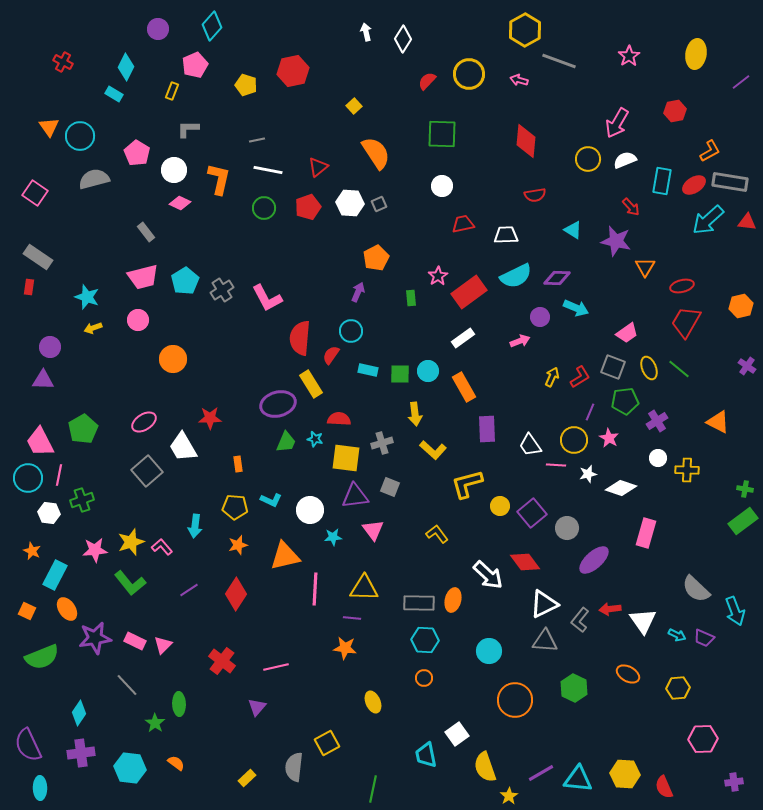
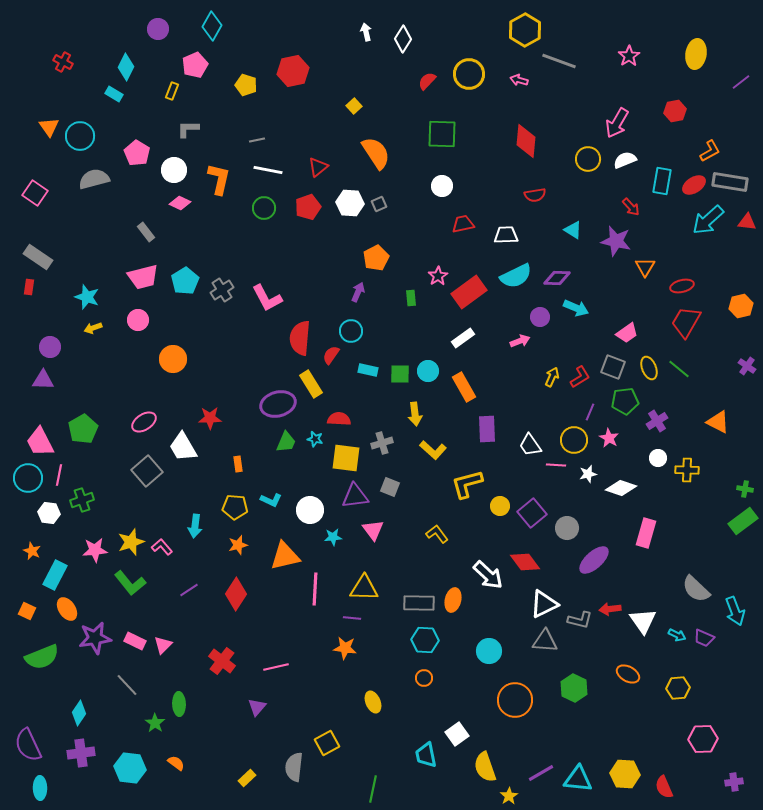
cyan diamond at (212, 26): rotated 12 degrees counterclockwise
gray L-shape at (580, 620): rotated 115 degrees counterclockwise
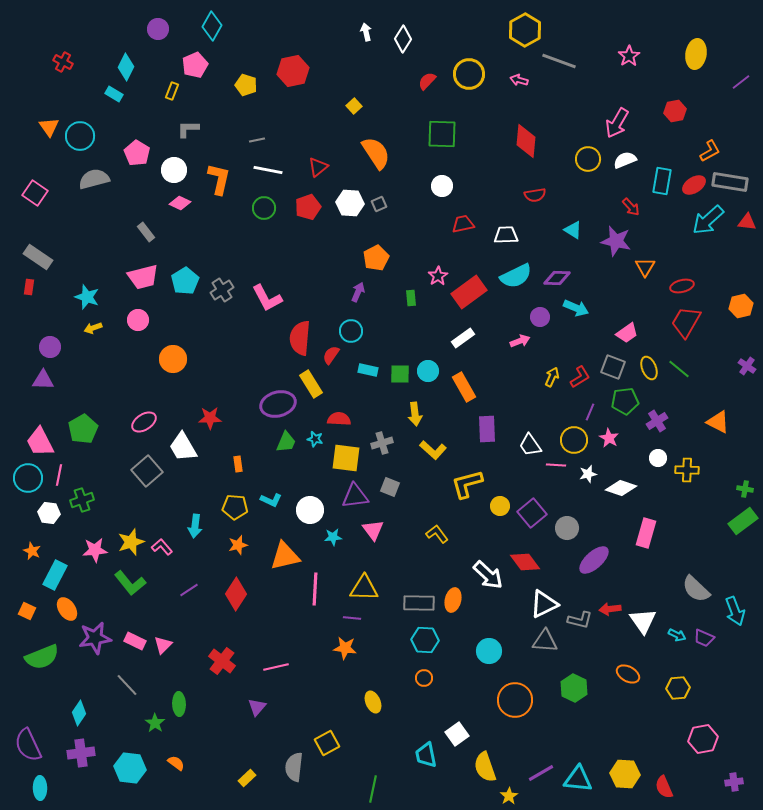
pink hexagon at (703, 739): rotated 8 degrees counterclockwise
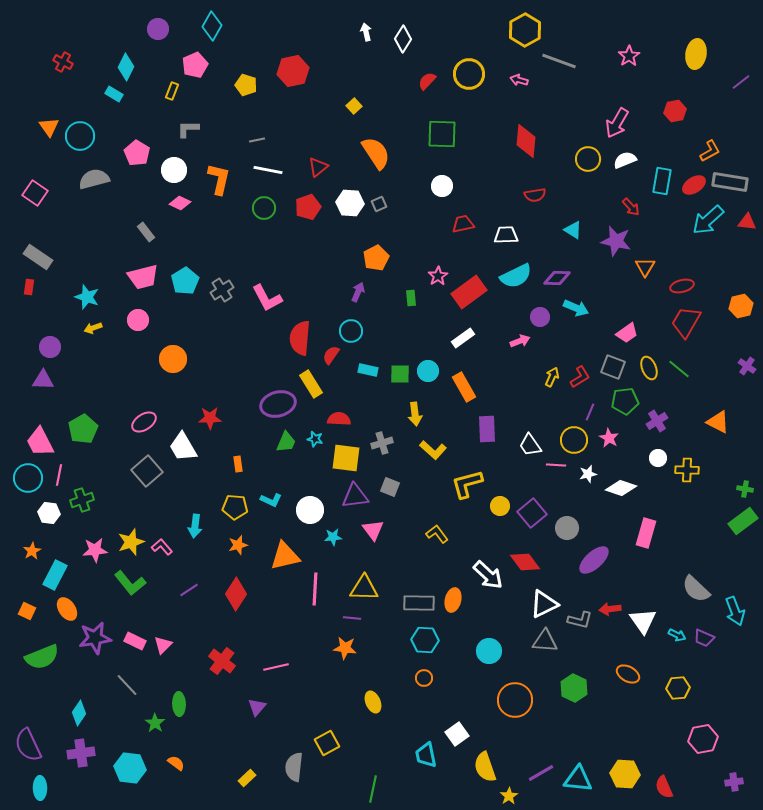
orange star at (32, 551): rotated 18 degrees clockwise
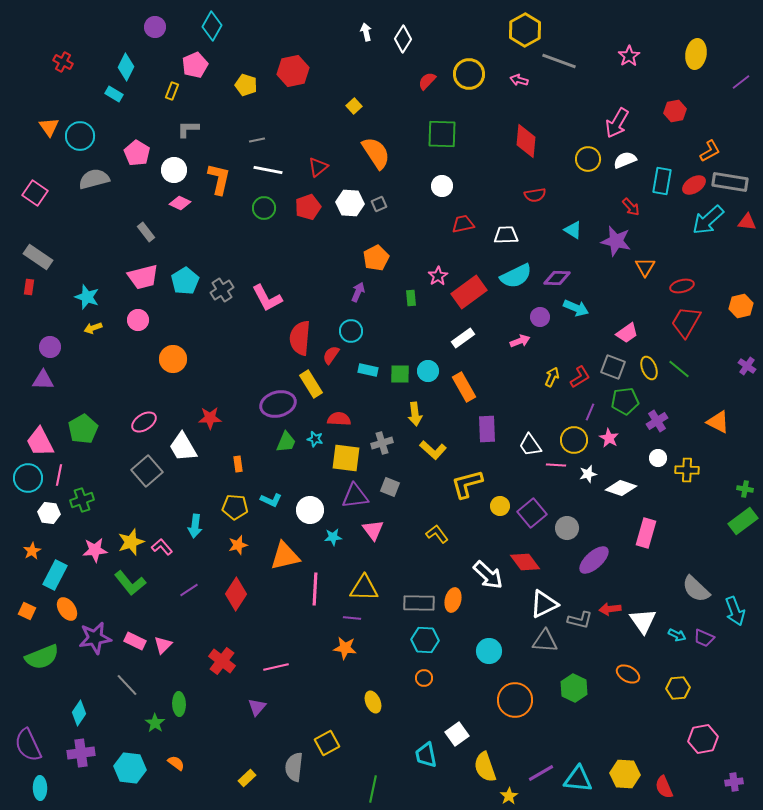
purple circle at (158, 29): moved 3 px left, 2 px up
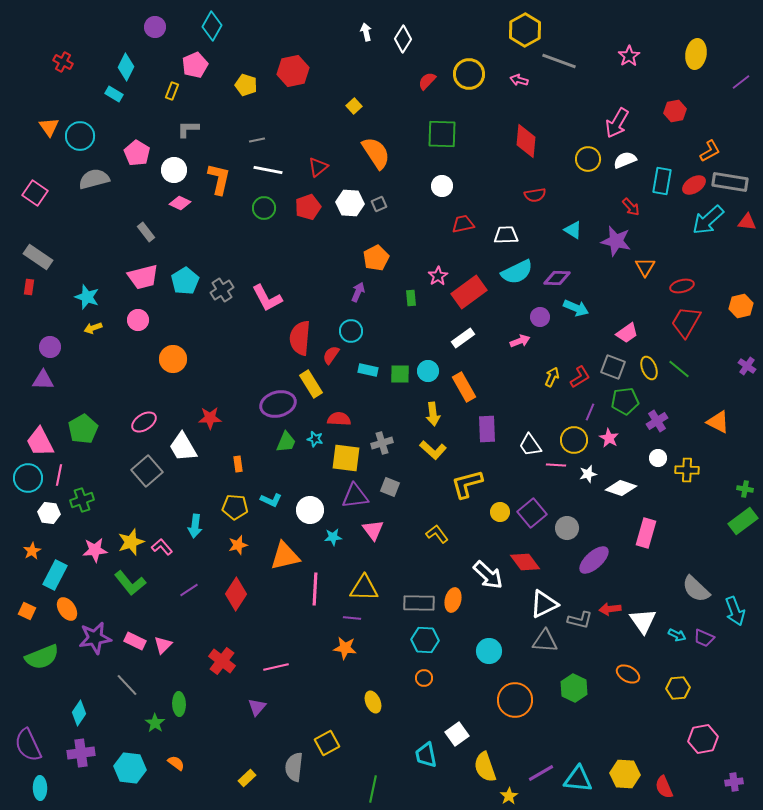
cyan semicircle at (516, 276): moved 1 px right, 4 px up
yellow arrow at (415, 414): moved 18 px right
yellow circle at (500, 506): moved 6 px down
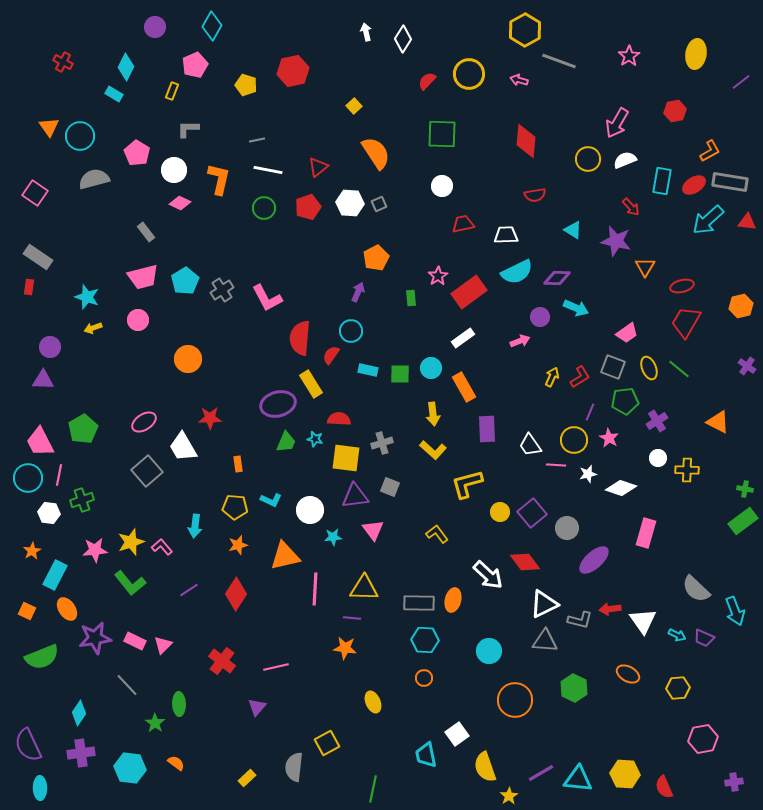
orange circle at (173, 359): moved 15 px right
cyan circle at (428, 371): moved 3 px right, 3 px up
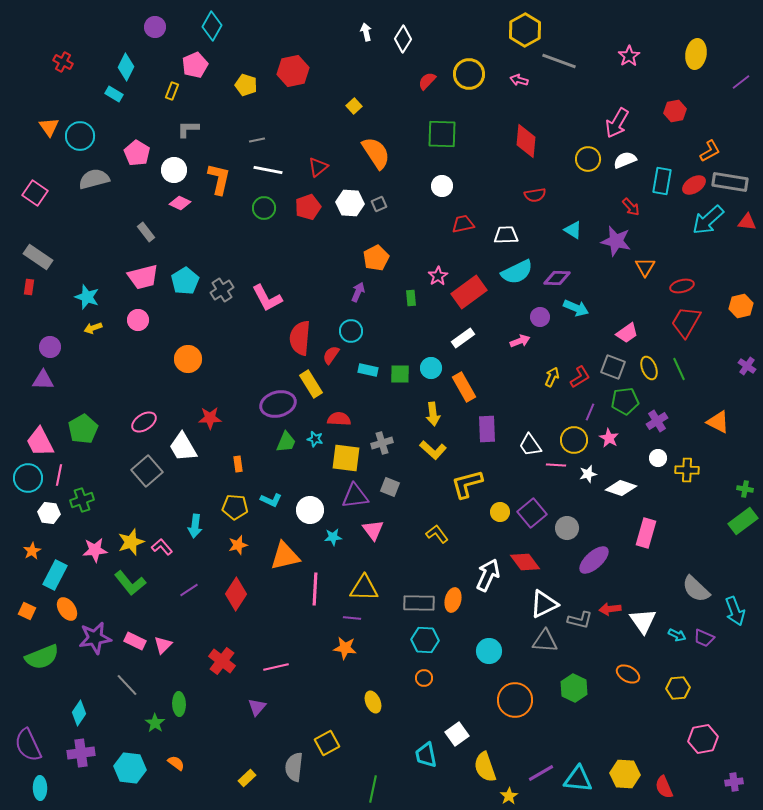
green line at (679, 369): rotated 25 degrees clockwise
white arrow at (488, 575): rotated 108 degrees counterclockwise
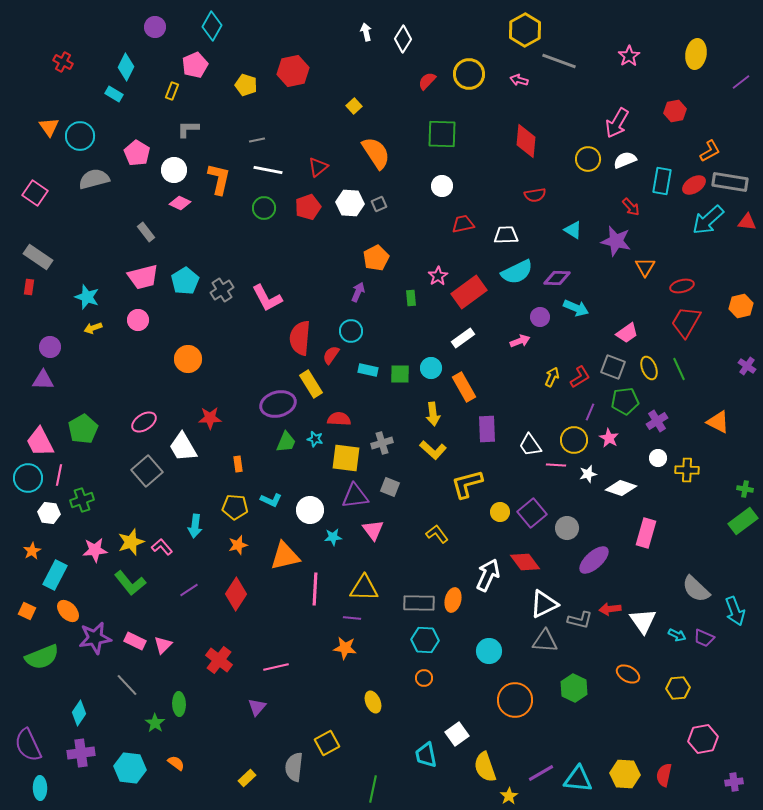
orange ellipse at (67, 609): moved 1 px right, 2 px down; rotated 10 degrees counterclockwise
red cross at (222, 661): moved 3 px left, 1 px up
red semicircle at (664, 787): moved 12 px up; rotated 35 degrees clockwise
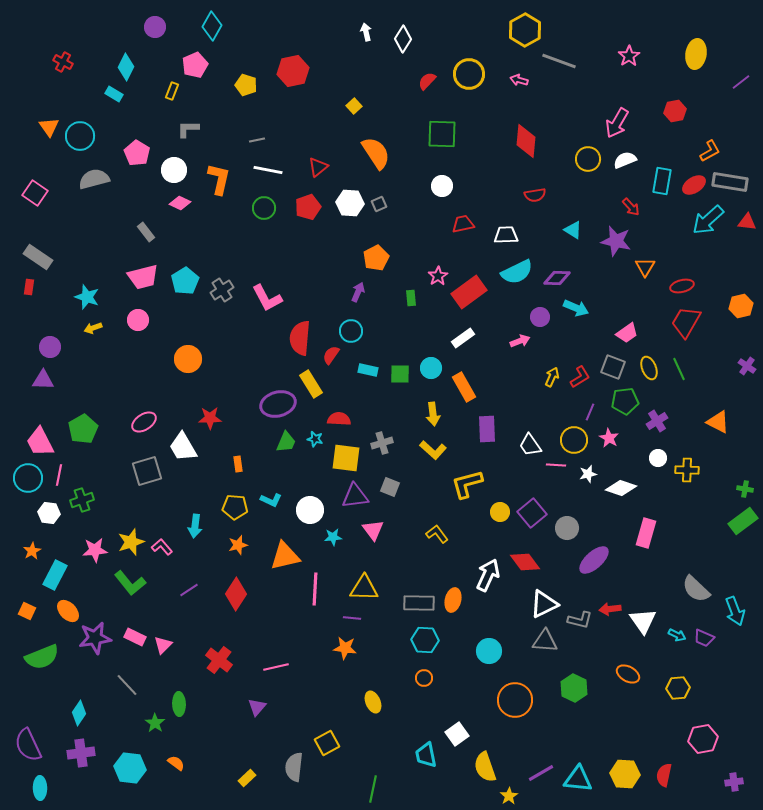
gray square at (147, 471): rotated 24 degrees clockwise
pink rectangle at (135, 641): moved 4 px up
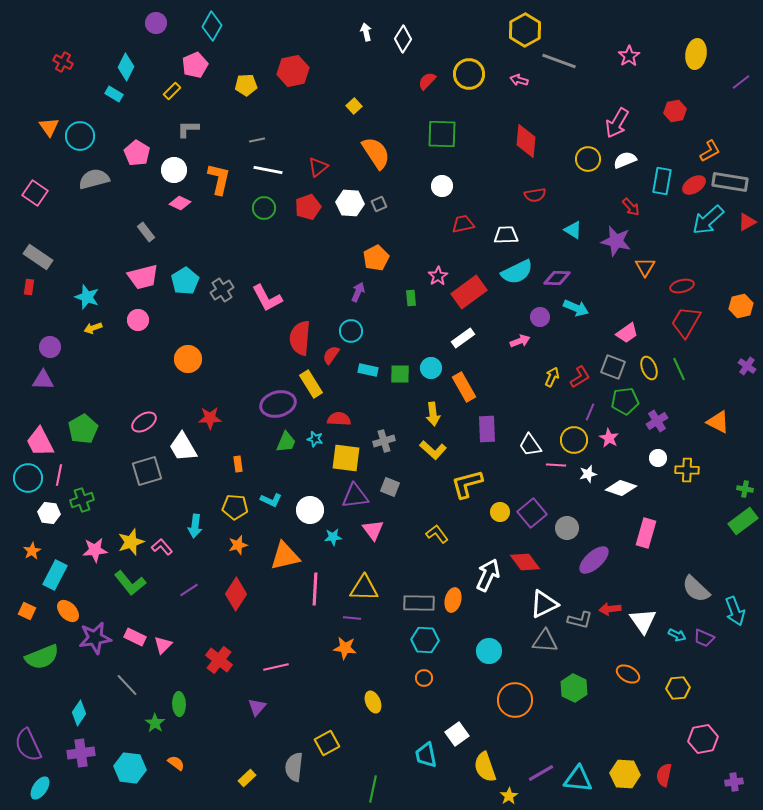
purple circle at (155, 27): moved 1 px right, 4 px up
yellow pentagon at (246, 85): rotated 20 degrees counterclockwise
yellow rectangle at (172, 91): rotated 24 degrees clockwise
red triangle at (747, 222): rotated 36 degrees counterclockwise
gray cross at (382, 443): moved 2 px right, 2 px up
cyan ellipse at (40, 788): rotated 35 degrees clockwise
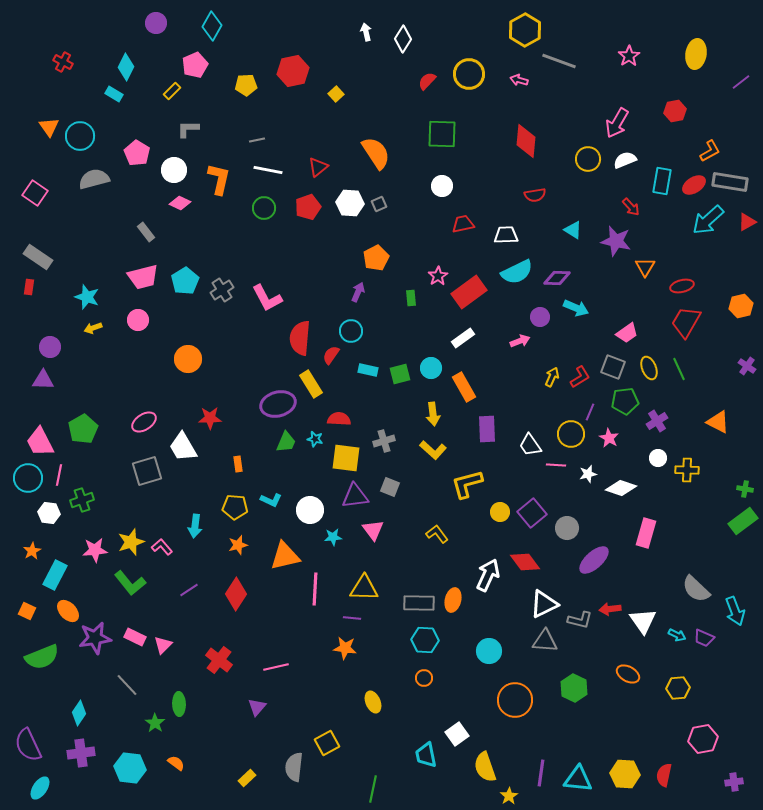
yellow square at (354, 106): moved 18 px left, 12 px up
green square at (400, 374): rotated 15 degrees counterclockwise
yellow circle at (574, 440): moved 3 px left, 6 px up
purple line at (541, 773): rotated 52 degrees counterclockwise
